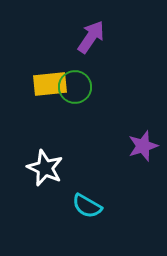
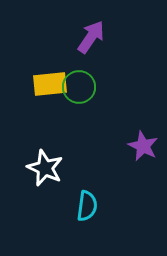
green circle: moved 4 px right
purple star: rotated 28 degrees counterclockwise
cyan semicircle: rotated 112 degrees counterclockwise
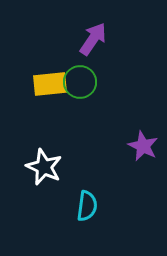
purple arrow: moved 2 px right, 2 px down
green circle: moved 1 px right, 5 px up
white star: moved 1 px left, 1 px up
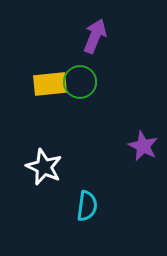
purple arrow: moved 2 px right, 3 px up; rotated 12 degrees counterclockwise
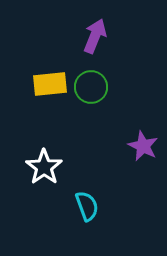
green circle: moved 11 px right, 5 px down
white star: rotated 12 degrees clockwise
cyan semicircle: rotated 28 degrees counterclockwise
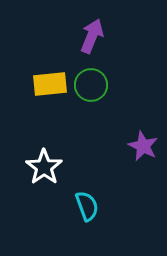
purple arrow: moved 3 px left
green circle: moved 2 px up
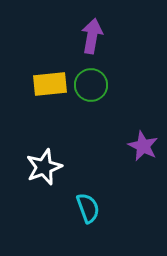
purple arrow: rotated 12 degrees counterclockwise
white star: rotated 15 degrees clockwise
cyan semicircle: moved 1 px right, 2 px down
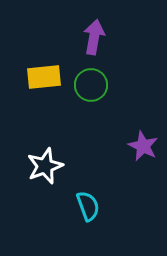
purple arrow: moved 2 px right, 1 px down
yellow rectangle: moved 6 px left, 7 px up
white star: moved 1 px right, 1 px up
cyan semicircle: moved 2 px up
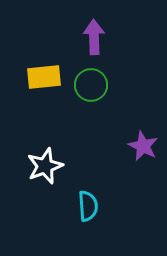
purple arrow: rotated 12 degrees counterclockwise
cyan semicircle: rotated 16 degrees clockwise
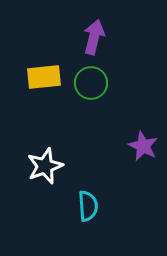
purple arrow: rotated 16 degrees clockwise
green circle: moved 2 px up
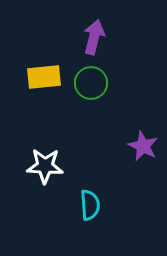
white star: rotated 24 degrees clockwise
cyan semicircle: moved 2 px right, 1 px up
